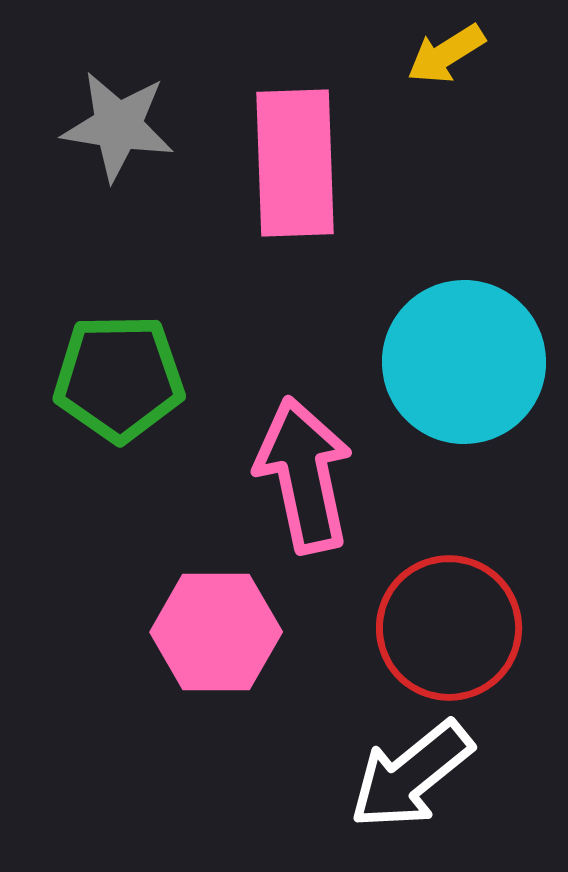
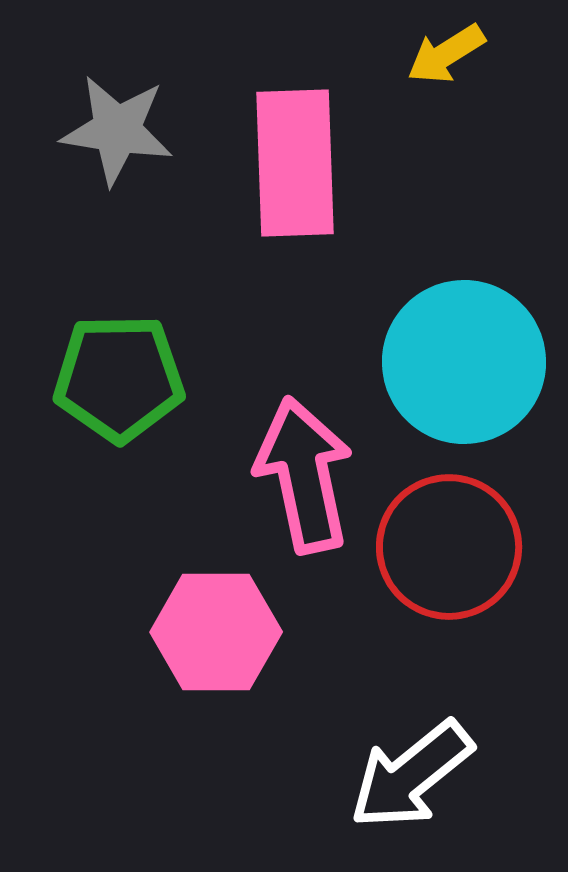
gray star: moved 1 px left, 4 px down
red circle: moved 81 px up
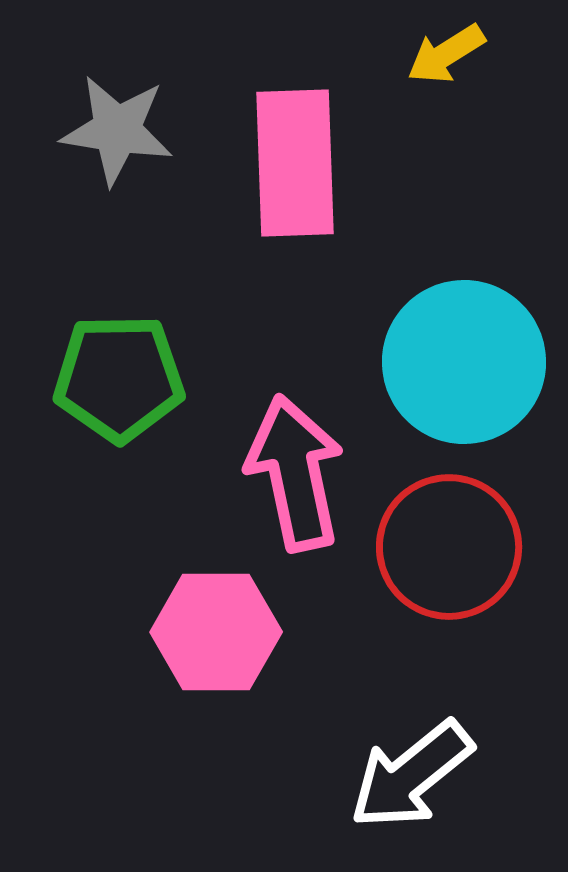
pink arrow: moved 9 px left, 2 px up
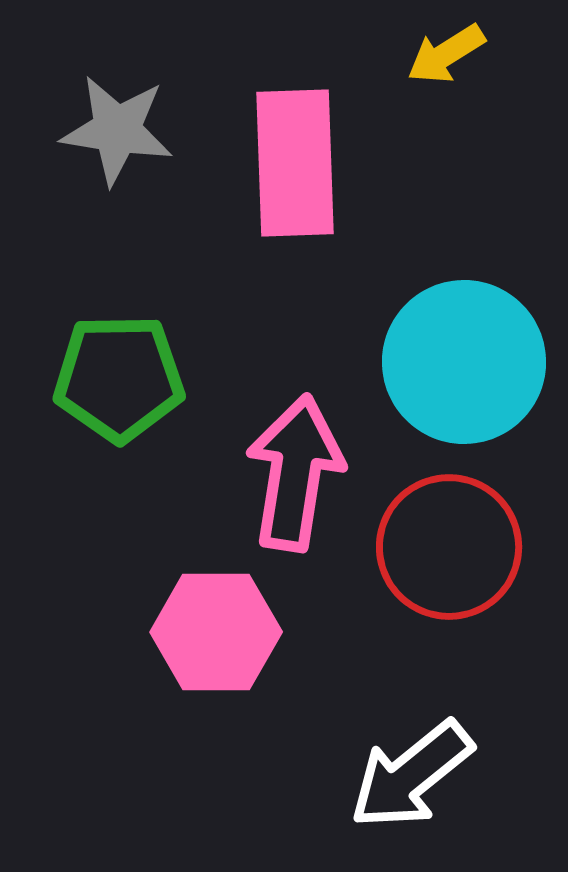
pink arrow: rotated 21 degrees clockwise
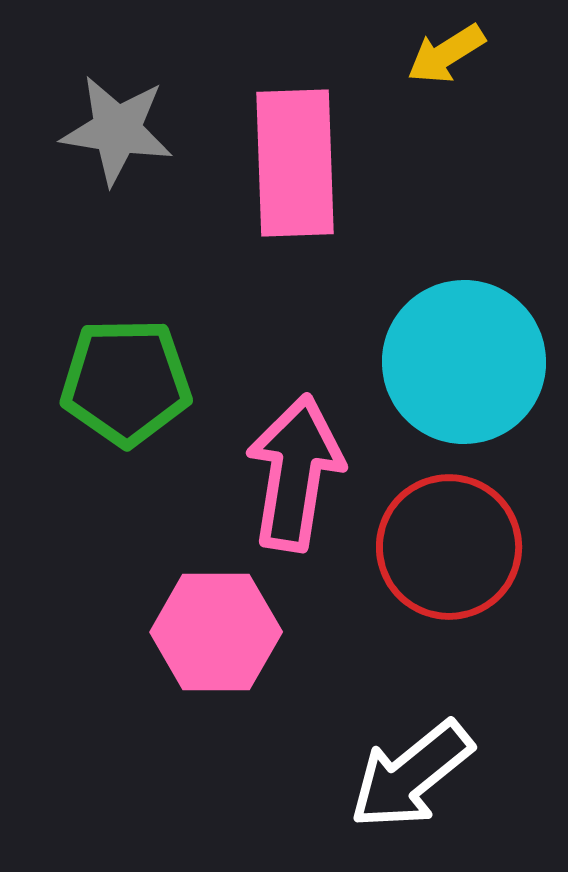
green pentagon: moved 7 px right, 4 px down
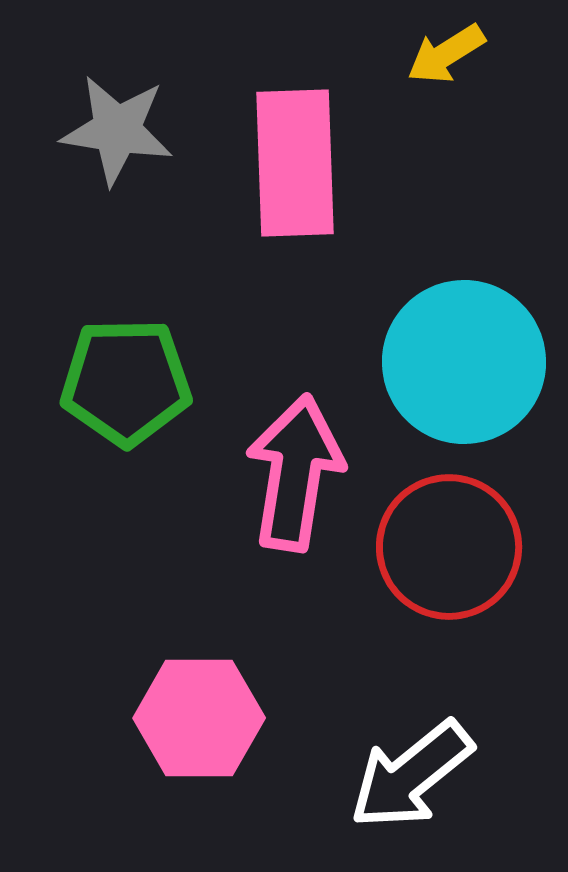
pink hexagon: moved 17 px left, 86 px down
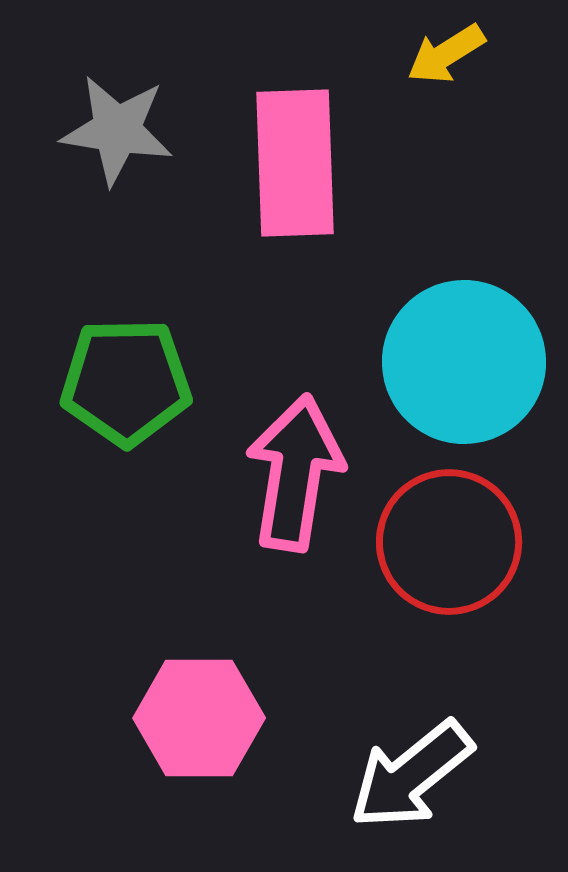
red circle: moved 5 px up
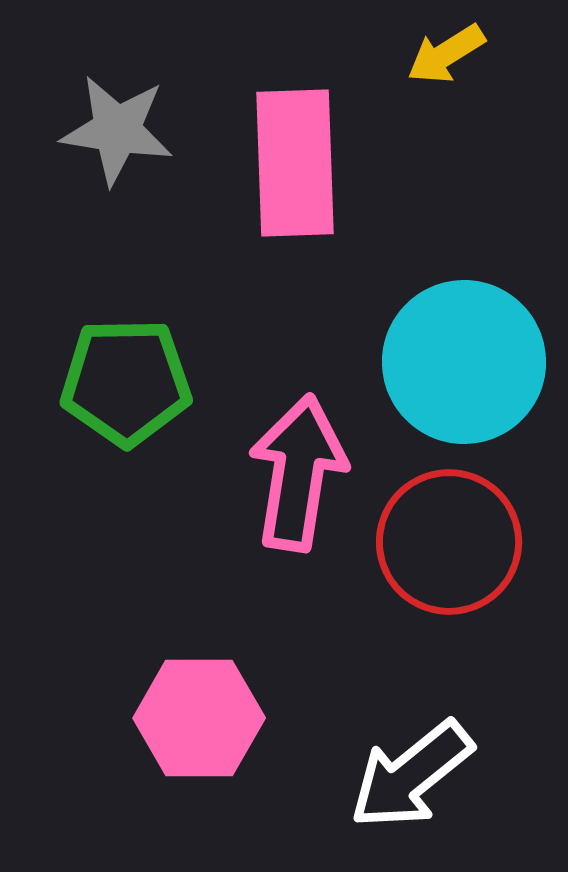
pink arrow: moved 3 px right
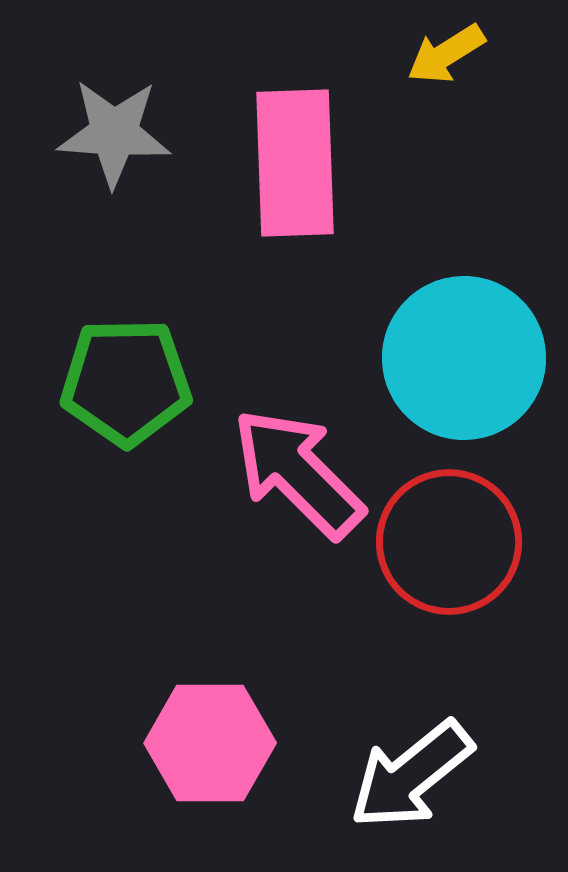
gray star: moved 3 px left, 3 px down; rotated 5 degrees counterclockwise
cyan circle: moved 4 px up
pink arrow: rotated 54 degrees counterclockwise
pink hexagon: moved 11 px right, 25 px down
